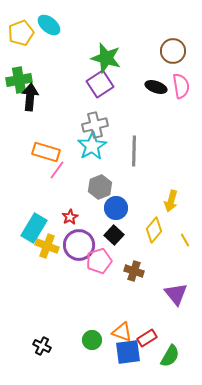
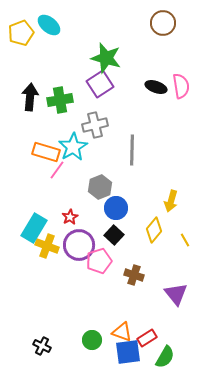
brown circle: moved 10 px left, 28 px up
green cross: moved 41 px right, 20 px down
cyan star: moved 19 px left, 1 px down
gray line: moved 2 px left, 1 px up
brown cross: moved 4 px down
green semicircle: moved 5 px left, 1 px down
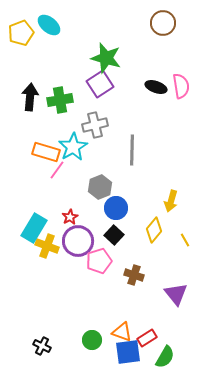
purple circle: moved 1 px left, 4 px up
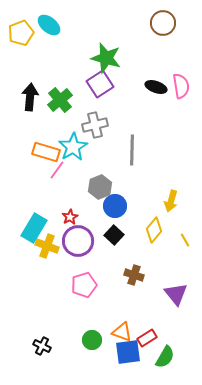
green cross: rotated 30 degrees counterclockwise
blue circle: moved 1 px left, 2 px up
pink pentagon: moved 15 px left, 24 px down
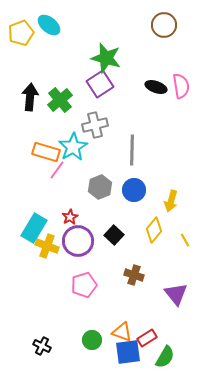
brown circle: moved 1 px right, 2 px down
blue circle: moved 19 px right, 16 px up
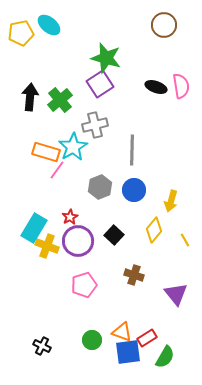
yellow pentagon: rotated 10 degrees clockwise
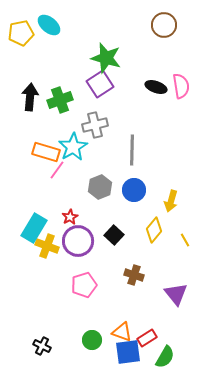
green cross: rotated 20 degrees clockwise
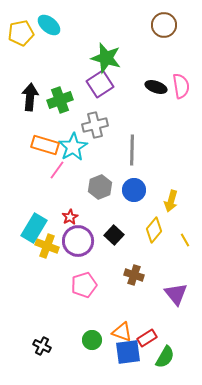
orange rectangle: moved 1 px left, 7 px up
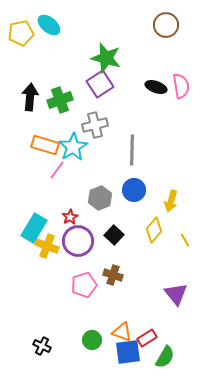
brown circle: moved 2 px right
gray hexagon: moved 11 px down
brown cross: moved 21 px left
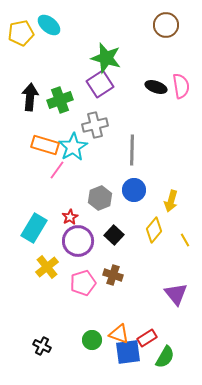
yellow cross: moved 21 px down; rotated 30 degrees clockwise
pink pentagon: moved 1 px left, 2 px up
orange triangle: moved 3 px left, 2 px down
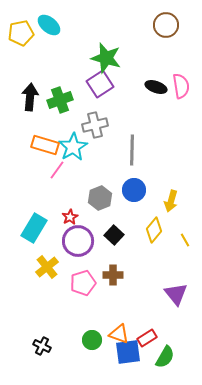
brown cross: rotated 18 degrees counterclockwise
